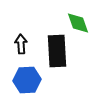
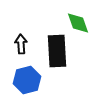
blue hexagon: rotated 12 degrees counterclockwise
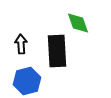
blue hexagon: moved 1 px down
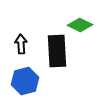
green diamond: moved 2 px right, 2 px down; rotated 45 degrees counterclockwise
blue hexagon: moved 2 px left
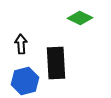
green diamond: moved 7 px up
black rectangle: moved 1 px left, 12 px down
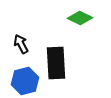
black arrow: rotated 24 degrees counterclockwise
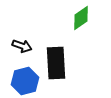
green diamond: moved 1 px right; rotated 60 degrees counterclockwise
black arrow: moved 1 px right, 2 px down; rotated 138 degrees clockwise
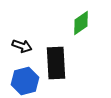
green diamond: moved 5 px down
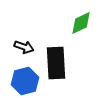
green diamond: rotated 10 degrees clockwise
black arrow: moved 2 px right, 1 px down
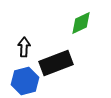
black arrow: rotated 108 degrees counterclockwise
black rectangle: rotated 72 degrees clockwise
